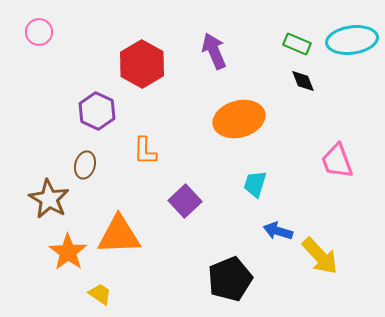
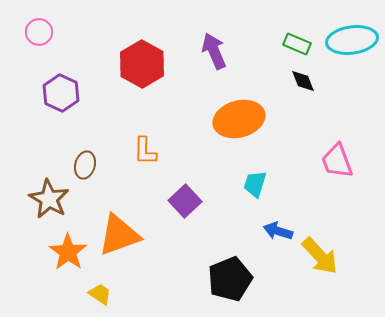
purple hexagon: moved 36 px left, 18 px up
orange triangle: rotated 18 degrees counterclockwise
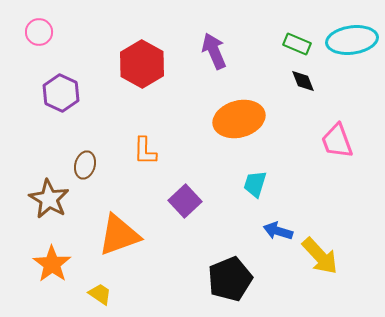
pink trapezoid: moved 20 px up
orange star: moved 16 px left, 12 px down
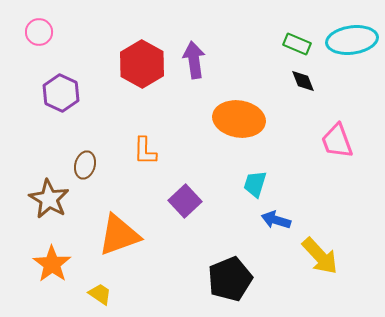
purple arrow: moved 20 px left, 9 px down; rotated 15 degrees clockwise
orange ellipse: rotated 24 degrees clockwise
blue arrow: moved 2 px left, 11 px up
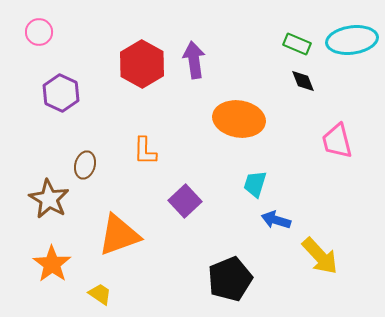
pink trapezoid: rotated 6 degrees clockwise
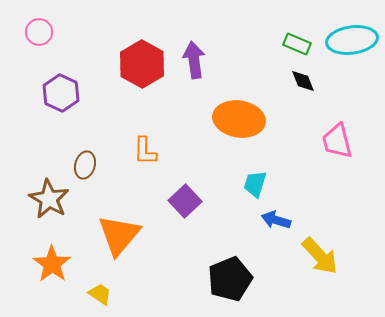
orange triangle: rotated 30 degrees counterclockwise
